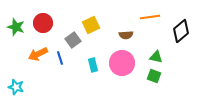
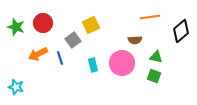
brown semicircle: moved 9 px right, 5 px down
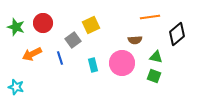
black diamond: moved 4 px left, 3 px down
orange arrow: moved 6 px left
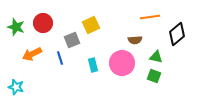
gray square: moved 1 px left; rotated 14 degrees clockwise
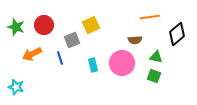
red circle: moved 1 px right, 2 px down
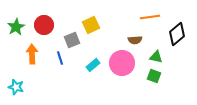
green star: rotated 24 degrees clockwise
orange arrow: rotated 114 degrees clockwise
cyan rectangle: rotated 64 degrees clockwise
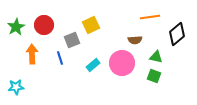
cyan star: rotated 21 degrees counterclockwise
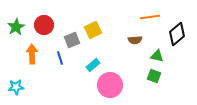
yellow square: moved 2 px right, 5 px down
green triangle: moved 1 px right, 1 px up
pink circle: moved 12 px left, 22 px down
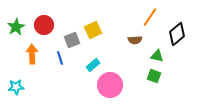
orange line: rotated 48 degrees counterclockwise
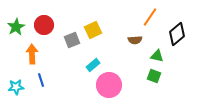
blue line: moved 19 px left, 22 px down
pink circle: moved 1 px left
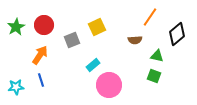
yellow square: moved 4 px right, 3 px up
orange arrow: moved 8 px right, 1 px down; rotated 36 degrees clockwise
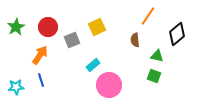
orange line: moved 2 px left, 1 px up
red circle: moved 4 px right, 2 px down
brown semicircle: rotated 88 degrees clockwise
